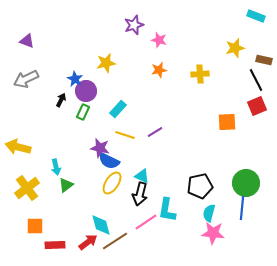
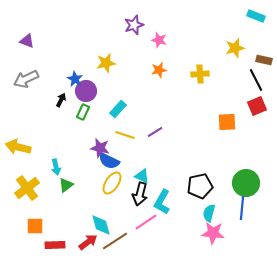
cyan L-shape at (167, 210): moved 5 px left, 8 px up; rotated 20 degrees clockwise
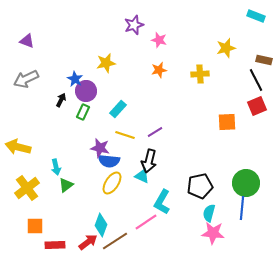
yellow star at (235, 48): moved 9 px left
blue semicircle at (109, 161): rotated 20 degrees counterclockwise
black arrow at (140, 194): moved 9 px right, 33 px up
cyan diamond at (101, 225): rotated 35 degrees clockwise
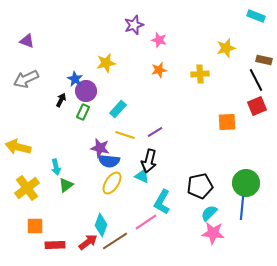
cyan semicircle at (209, 213): rotated 30 degrees clockwise
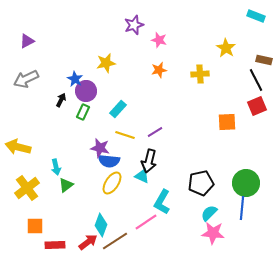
purple triangle at (27, 41): rotated 49 degrees counterclockwise
yellow star at (226, 48): rotated 24 degrees counterclockwise
black pentagon at (200, 186): moved 1 px right, 3 px up
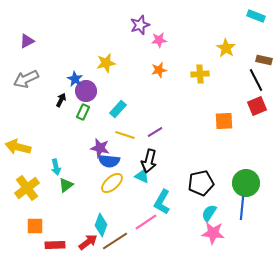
purple star at (134, 25): moved 6 px right
pink star at (159, 40): rotated 21 degrees counterclockwise
orange square at (227, 122): moved 3 px left, 1 px up
yellow ellipse at (112, 183): rotated 15 degrees clockwise
cyan semicircle at (209, 213): rotated 12 degrees counterclockwise
